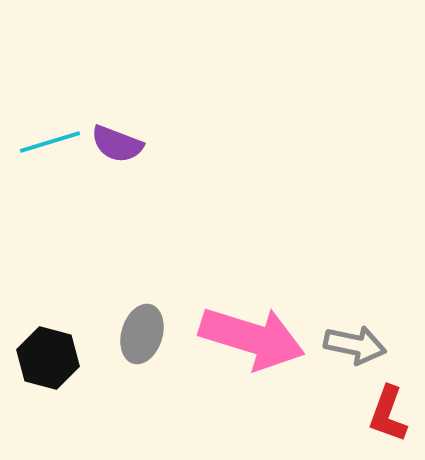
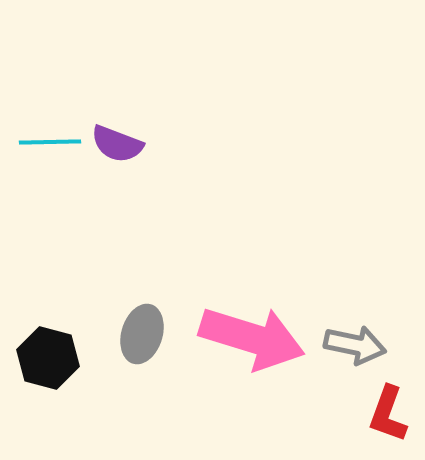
cyan line: rotated 16 degrees clockwise
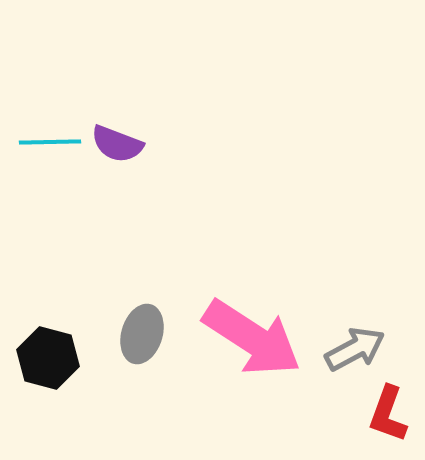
pink arrow: rotated 16 degrees clockwise
gray arrow: moved 4 px down; rotated 40 degrees counterclockwise
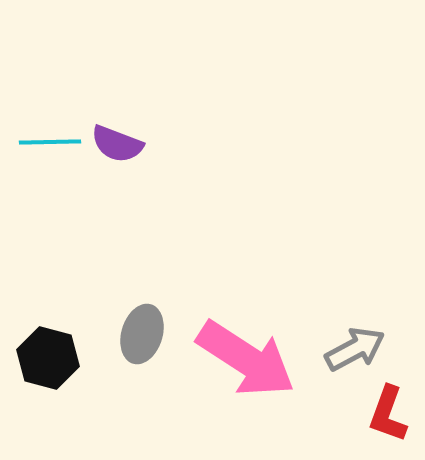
pink arrow: moved 6 px left, 21 px down
